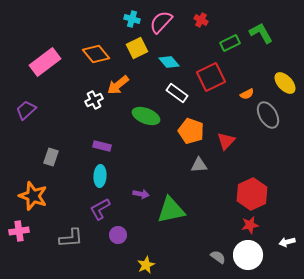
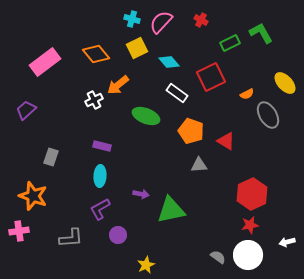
red triangle: rotated 42 degrees counterclockwise
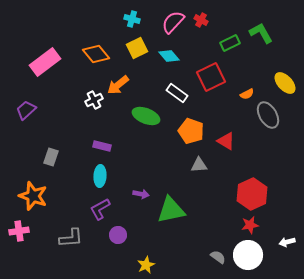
pink semicircle: moved 12 px right
cyan diamond: moved 6 px up
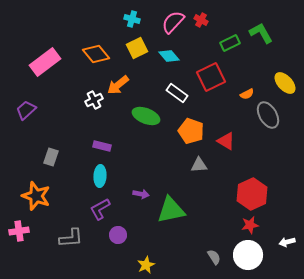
orange star: moved 3 px right
gray semicircle: moved 4 px left; rotated 21 degrees clockwise
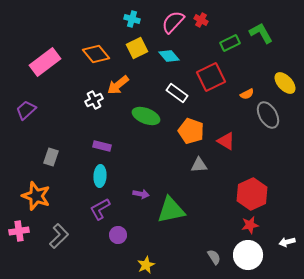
gray L-shape: moved 12 px left, 2 px up; rotated 40 degrees counterclockwise
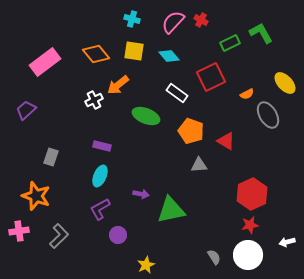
yellow square: moved 3 px left, 3 px down; rotated 35 degrees clockwise
cyan ellipse: rotated 20 degrees clockwise
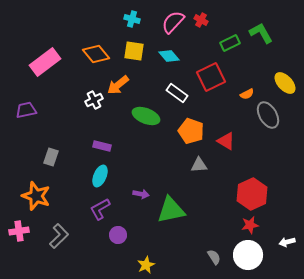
purple trapezoid: rotated 30 degrees clockwise
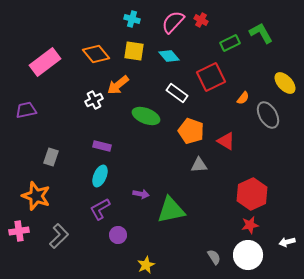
orange semicircle: moved 4 px left, 4 px down; rotated 24 degrees counterclockwise
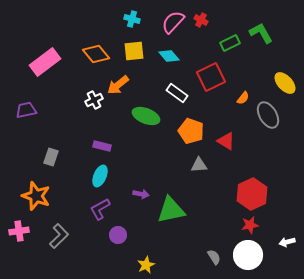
yellow square: rotated 15 degrees counterclockwise
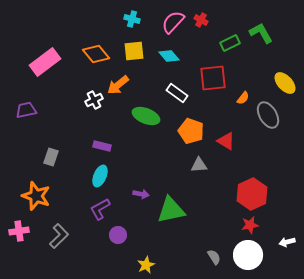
red square: moved 2 px right, 1 px down; rotated 20 degrees clockwise
